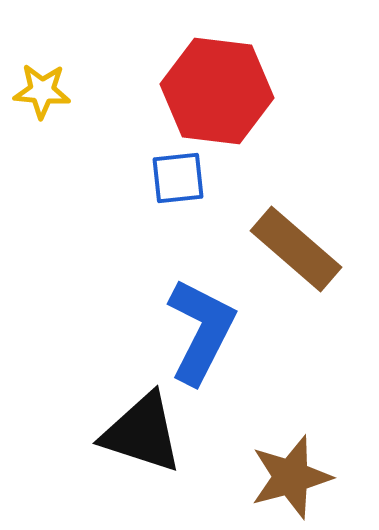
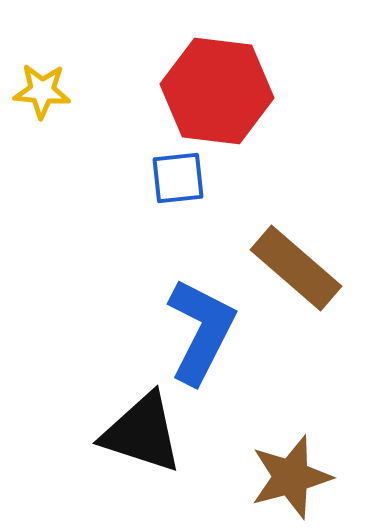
brown rectangle: moved 19 px down
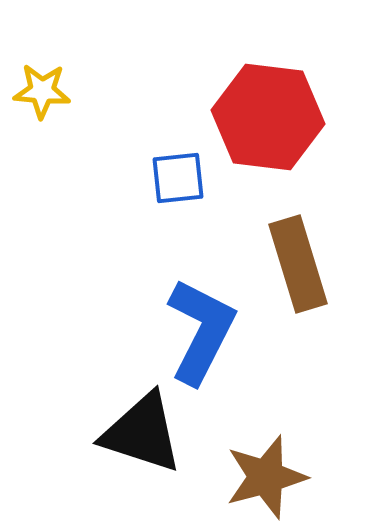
red hexagon: moved 51 px right, 26 px down
brown rectangle: moved 2 px right, 4 px up; rotated 32 degrees clockwise
brown star: moved 25 px left
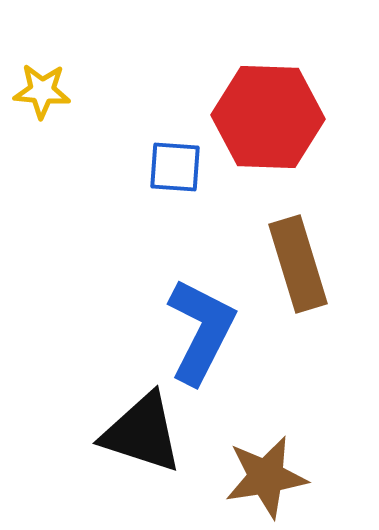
red hexagon: rotated 5 degrees counterclockwise
blue square: moved 3 px left, 11 px up; rotated 10 degrees clockwise
brown star: rotated 6 degrees clockwise
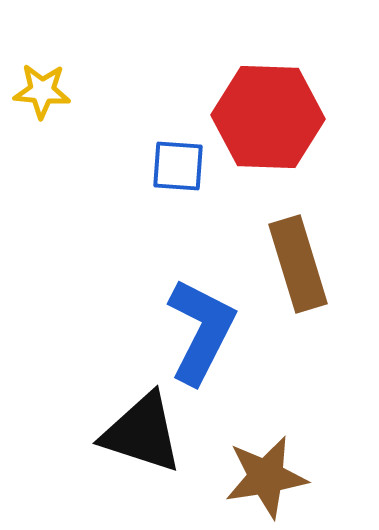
blue square: moved 3 px right, 1 px up
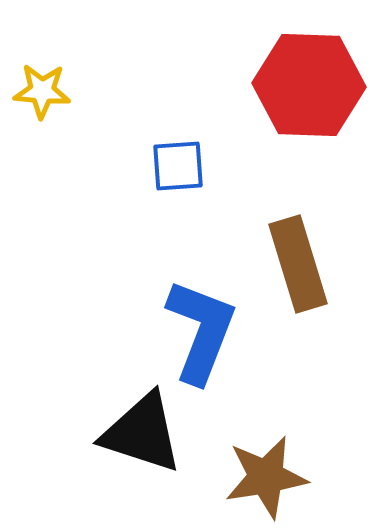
red hexagon: moved 41 px right, 32 px up
blue square: rotated 8 degrees counterclockwise
blue L-shape: rotated 6 degrees counterclockwise
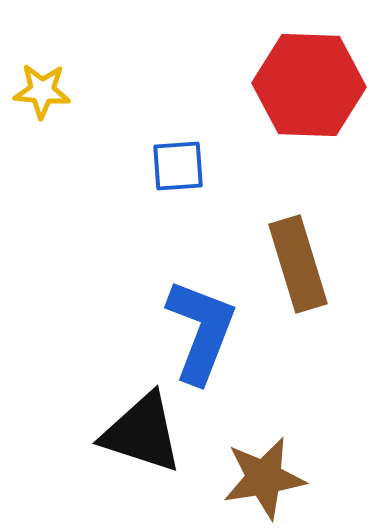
brown star: moved 2 px left, 1 px down
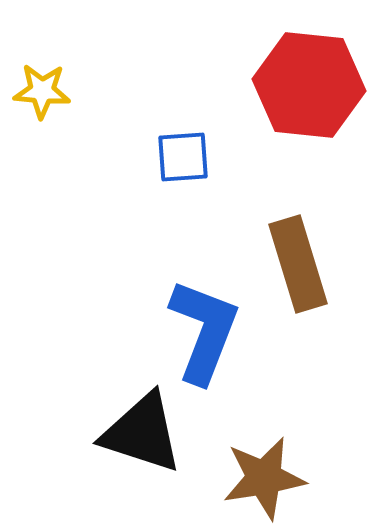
red hexagon: rotated 4 degrees clockwise
blue square: moved 5 px right, 9 px up
blue L-shape: moved 3 px right
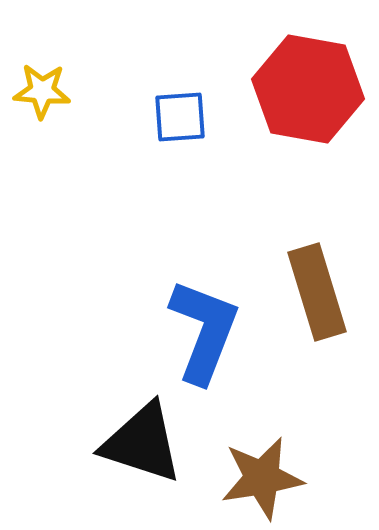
red hexagon: moved 1 px left, 4 px down; rotated 4 degrees clockwise
blue square: moved 3 px left, 40 px up
brown rectangle: moved 19 px right, 28 px down
black triangle: moved 10 px down
brown star: moved 2 px left
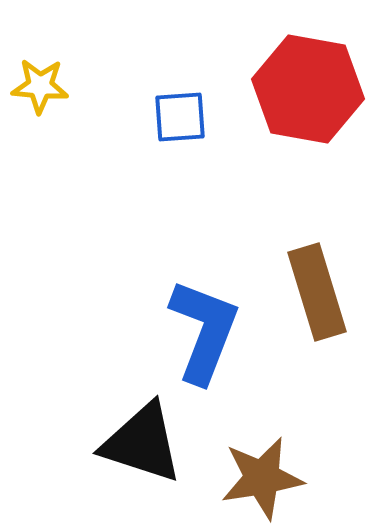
yellow star: moved 2 px left, 5 px up
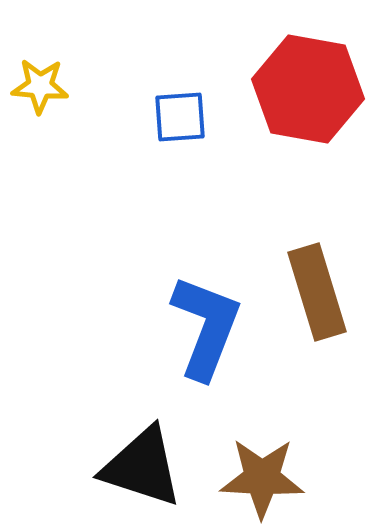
blue L-shape: moved 2 px right, 4 px up
black triangle: moved 24 px down
brown star: rotated 12 degrees clockwise
